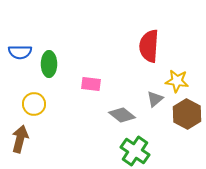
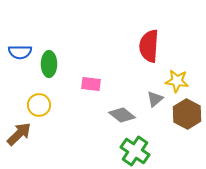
yellow circle: moved 5 px right, 1 px down
brown arrow: moved 1 px left, 5 px up; rotated 32 degrees clockwise
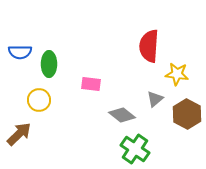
yellow star: moved 7 px up
yellow circle: moved 5 px up
green cross: moved 2 px up
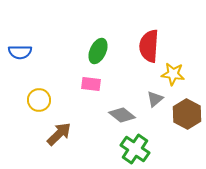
green ellipse: moved 49 px right, 13 px up; rotated 25 degrees clockwise
yellow star: moved 4 px left
brown arrow: moved 40 px right
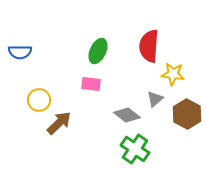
gray diamond: moved 5 px right
brown arrow: moved 11 px up
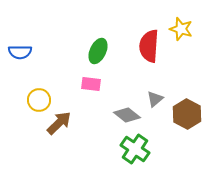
yellow star: moved 8 px right, 45 px up; rotated 10 degrees clockwise
